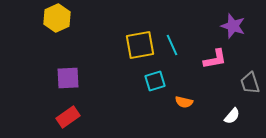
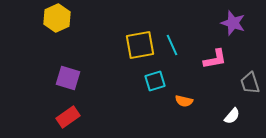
purple star: moved 3 px up
purple square: rotated 20 degrees clockwise
orange semicircle: moved 1 px up
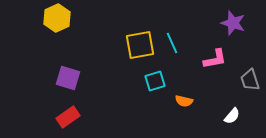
cyan line: moved 2 px up
gray trapezoid: moved 3 px up
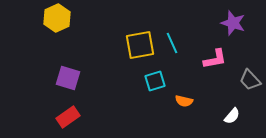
gray trapezoid: rotated 25 degrees counterclockwise
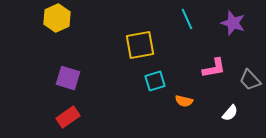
cyan line: moved 15 px right, 24 px up
pink L-shape: moved 1 px left, 9 px down
white semicircle: moved 2 px left, 3 px up
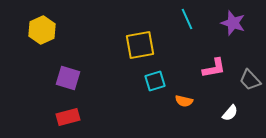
yellow hexagon: moved 15 px left, 12 px down
red rectangle: rotated 20 degrees clockwise
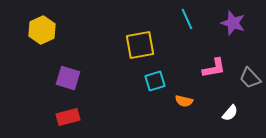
gray trapezoid: moved 2 px up
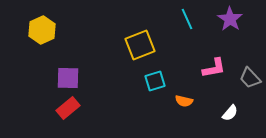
purple star: moved 3 px left, 4 px up; rotated 15 degrees clockwise
yellow square: rotated 12 degrees counterclockwise
purple square: rotated 15 degrees counterclockwise
red rectangle: moved 9 px up; rotated 25 degrees counterclockwise
